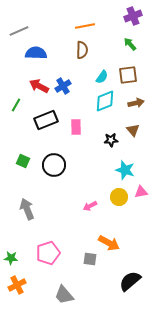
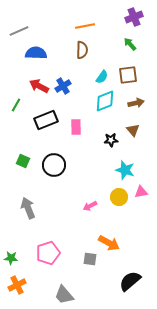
purple cross: moved 1 px right, 1 px down
gray arrow: moved 1 px right, 1 px up
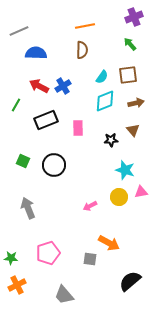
pink rectangle: moved 2 px right, 1 px down
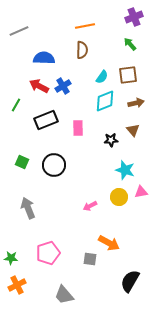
blue semicircle: moved 8 px right, 5 px down
green square: moved 1 px left, 1 px down
black semicircle: rotated 20 degrees counterclockwise
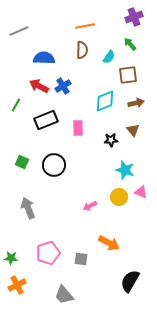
cyan semicircle: moved 7 px right, 20 px up
pink triangle: rotated 32 degrees clockwise
gray square: moved 9 px left
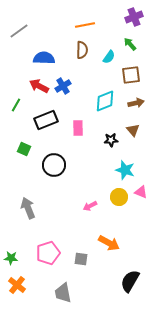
orange line: moved 1 px up
gray line: rotated 12 degrees counterclockwise
brown square: moved 3 px right
green square: moved 2 px right, 13 px up
orange cross: rotated 24 degrees counterclockwise
gray trapezoid: moved 1 px left, 2 px up; rotated 30 degrees clockwise
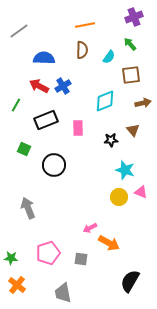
brown arrow: moved 7 px right
pink arrow: moved 22 px down
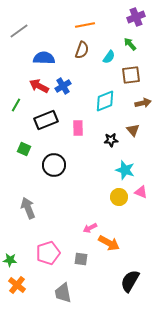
purple cross: moved 2 px right
brown semicircle: rotated 18 degrees clockwise
green star: moved 1 px left, 2 px down
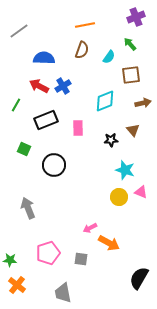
black semicircle: moved 9 px right, 3 px up
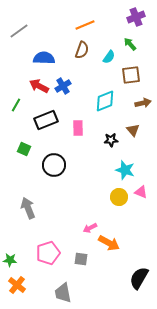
orange line: rotated 12 degrees counterclockwise
